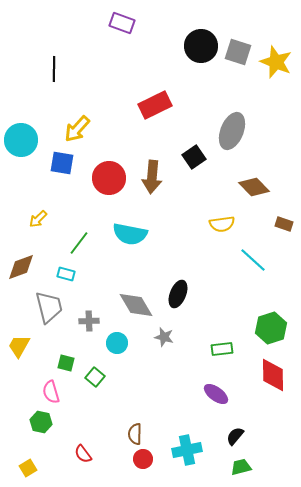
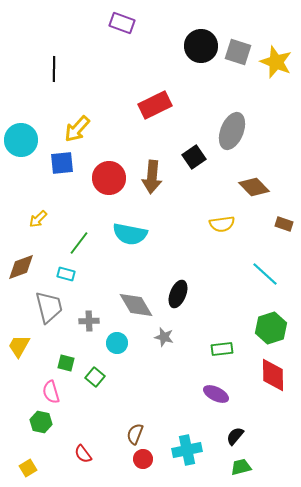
blue square at (62, 163): rotated 15 degrees counterclockwise
cyan line at (253, 260): moved 12 px right, 14 px down
purple ellipse at (216, 394): rotated 10 degrees counterclockwise
brown semicircle at (135, 434): rotated 20 degrees clockwise
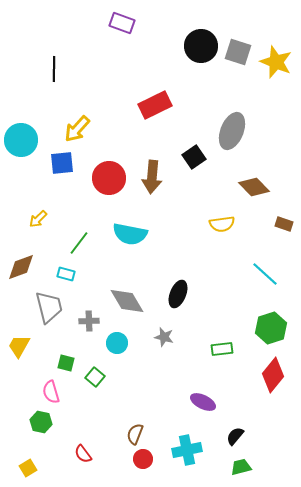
gray diamond at (136, 305): moved 9 px left, 4 px up
red diamond at (273, 375): rotated 40 degrees clockwise
purple ellipse at (216, 394): moved 13 px left, 8 px down
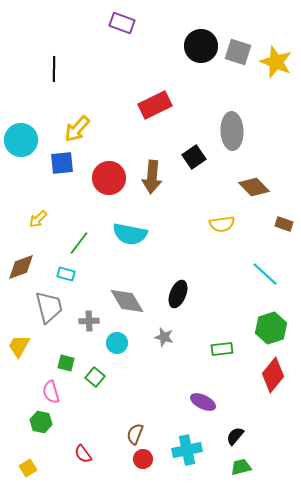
gray ellipse at (232, 131): rotated 24 degrees counterclockwise
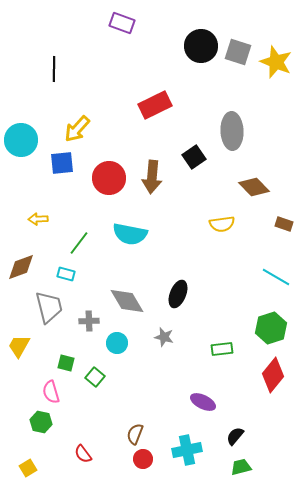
yellow arrow at (38, 219): rotated 42 degrees clockwise
cyan line at (265, 274): moved 11 px right, 3 px down; rotated 12 degrees counterclockwise
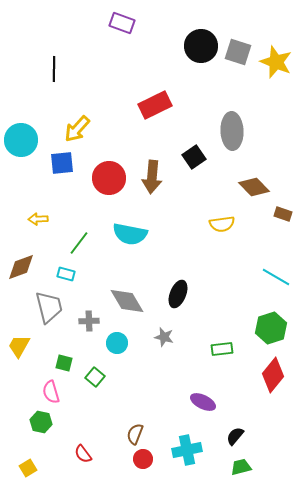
brown rectangle at (284, 224): moved 1 px left, 10 px up
green square at (66, 363): moved 2 px left
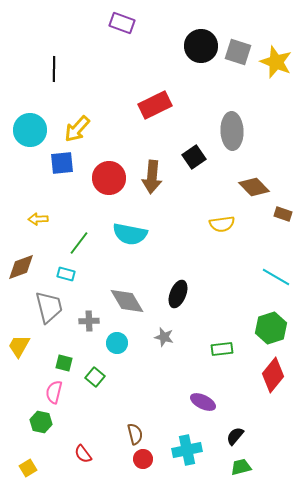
cyan circle at (21, 140): moved 9 px right, 10 px up
pink semicircle at (51, 392): moved 3 px right; rotated 30 degrees clockwise
brown semicircle at (135, 434): rotated 145 degrees clockwise
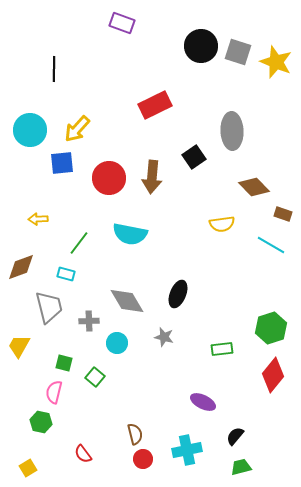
cyan line at (276, 277): moved 5 px left, 32 px up
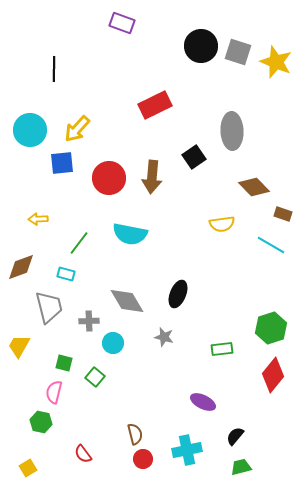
cyan circle at (117, 343): moved 4 px left
